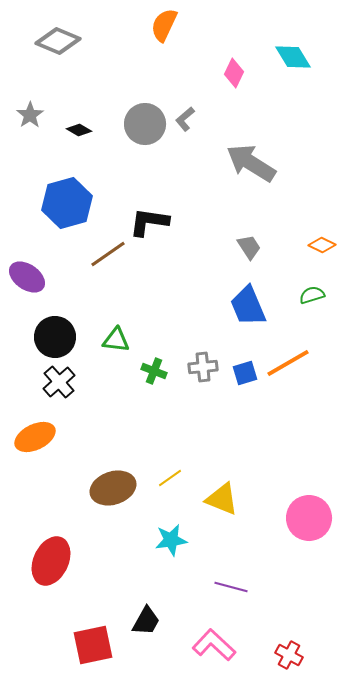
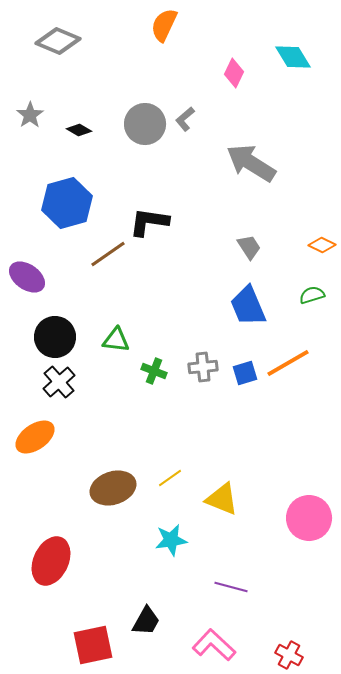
orange ellipse: rotated 9 degrees counterclockwise
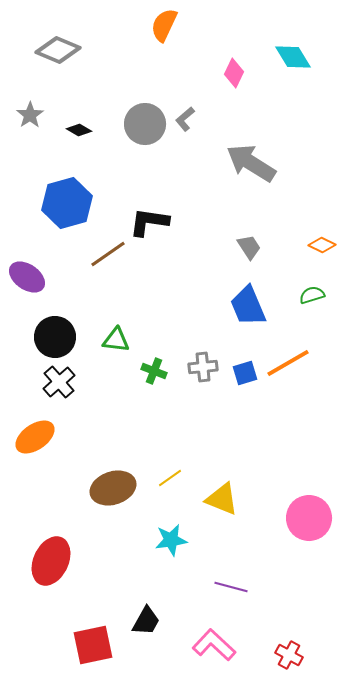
gray diamond: moved 9 px down
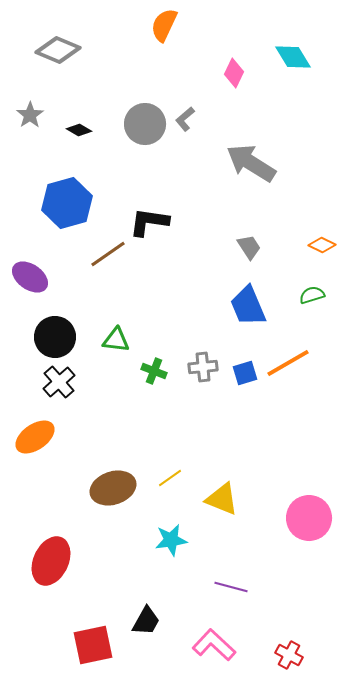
purple ellipse: moved 3 px right
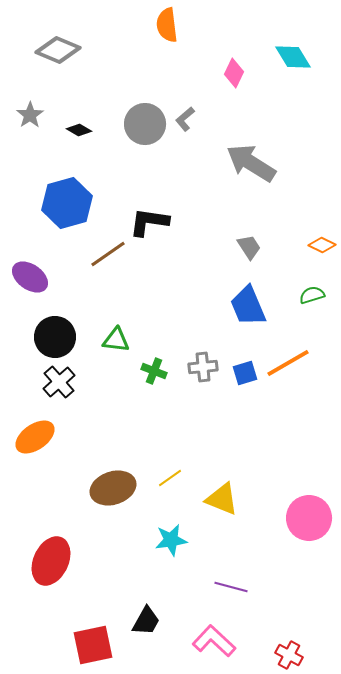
orange semicircle: moved 3 px right; rotated 32 degrees counterclockwise
pink L-shape: moved 4 px up
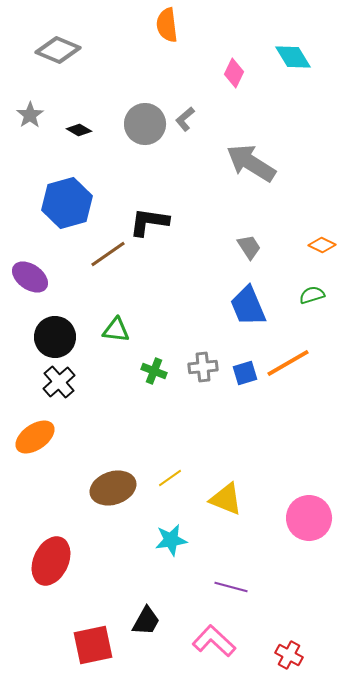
green triangle: moved 10 px up
yellow triangle: moved 4 px right
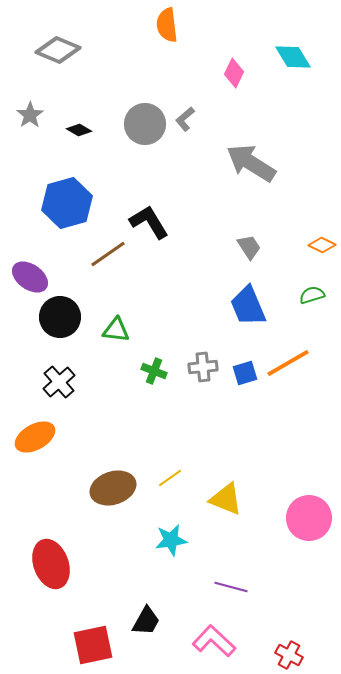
black L-shape: rotated 51 degrees clockwise
black circle: moved 5 px right, 20 px up
orange ellipse: rotated 6 degrees clockwise
red ellipse: moved 3 px down; rotated 45 degrees counterclockwise
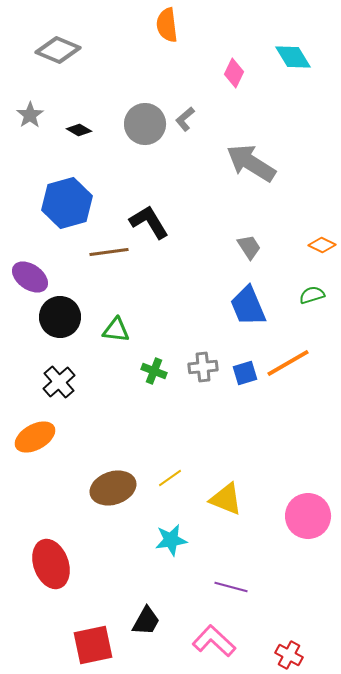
brown line: moved 1 px right, 2 px up; rotated 27 degrees clockwise
pink circle: moved 1 px left, 2 px up
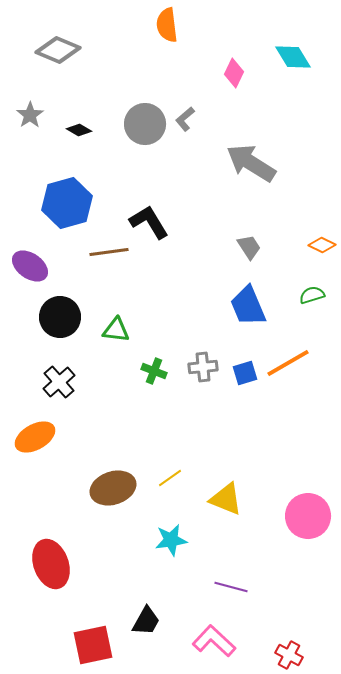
purple ellipse: moved 11 px up
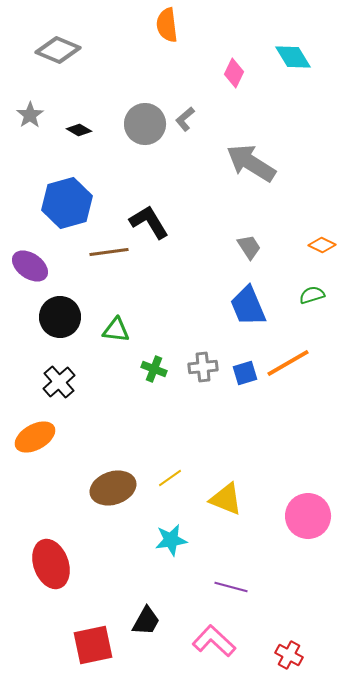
green cross: moved 2 px up
